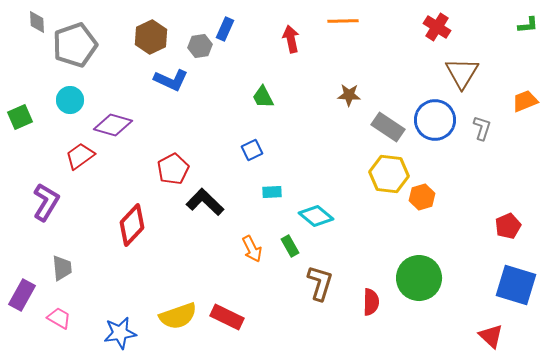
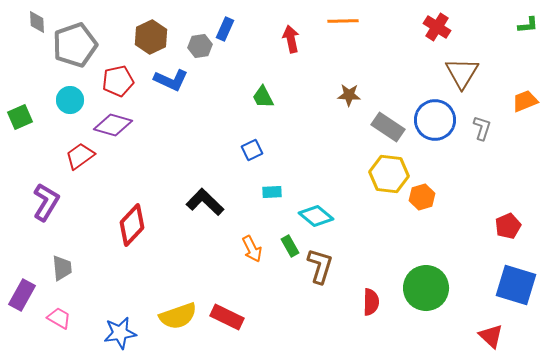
red pentagon at (173, 169): moved 55 px left, 88 px up; rotated 16 degrees clockwise
green circle at (419, 278): moved 7 px right, 10 px down
brown L-shape at (320, 283): moved 17 px up
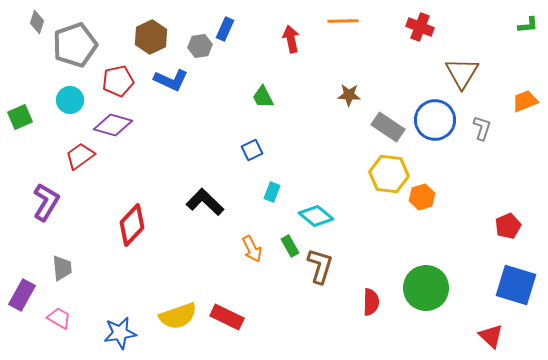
gray diamond at (37, 22): rotated 20 degrees clockwise
red cross at (437, 27): moved 17 px left; rotated 12 degrees counterclockwise
cyan rectangle at (272, 192): rotated 66 degrees counterclockwise
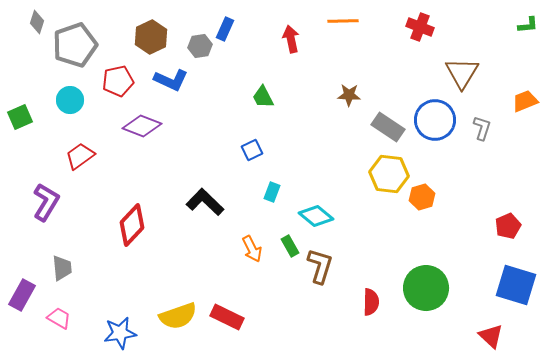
purple diamond at (113, 125): moved 29 px right, 1 px down; rotated 6 degrees clockwise
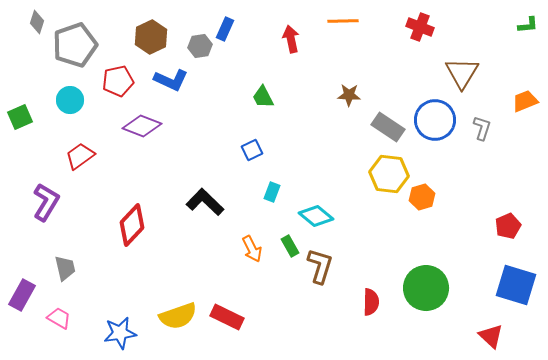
gray trapezoid at (62, 268): moved 3 px right; rotated 8 degrees counterclockwise
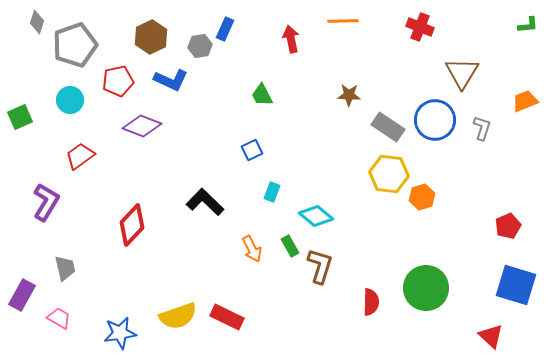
green trapezoid at (263, 97): moved 1 px left, 2 px up
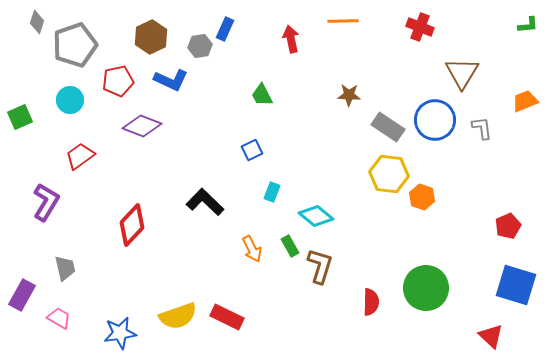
gray L-shape at (482, 128): rotated 25 degrees counterclockwise
orange hexagon at (422, 197): rotated 25 degrees counterclockwise
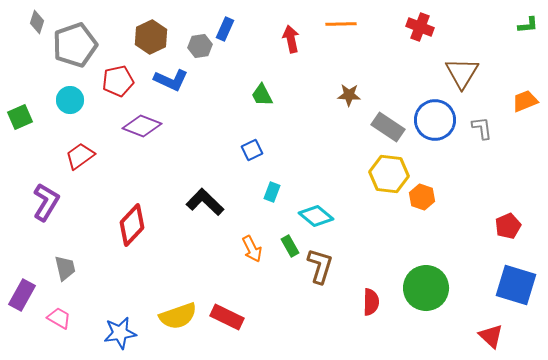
orange line at (343, 21): moved 2 px left, 3 px down
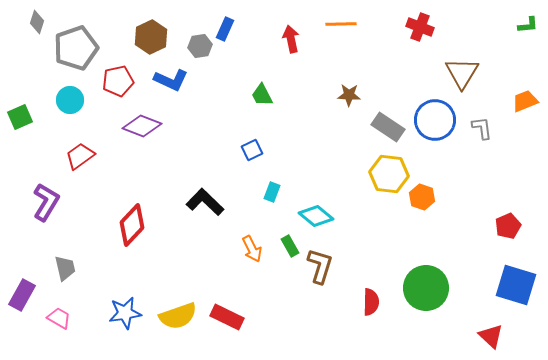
gray pentagon at (75, 45): moved 1 px right, 3 px down
blue star at (120, 333): moved 5 px right, 20 px up
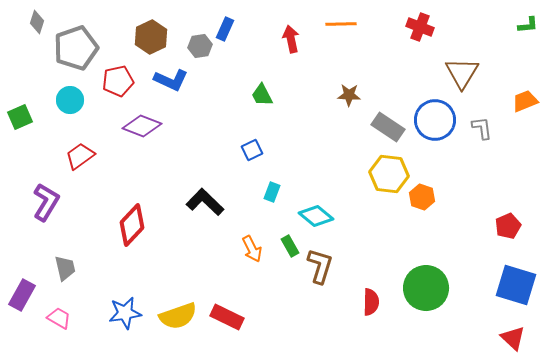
red triangle at (491, 336): moved 22 px right, 2 px down
